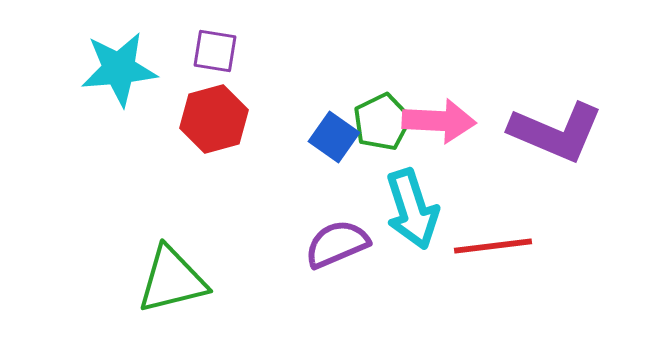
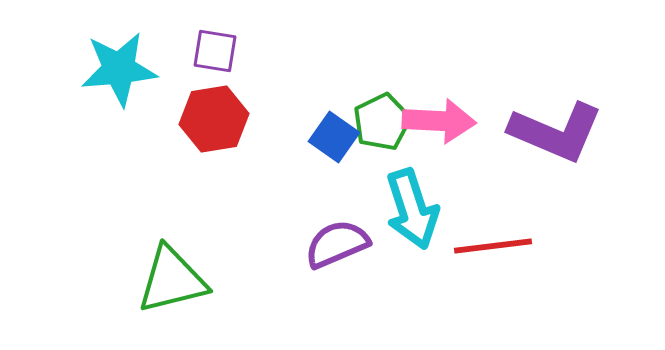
red hexagon: rotated 6 degrees clockwise
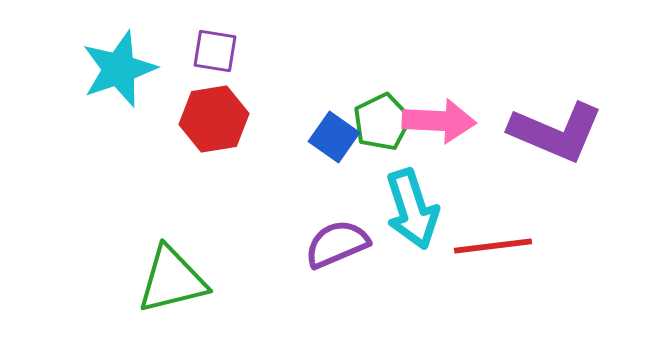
cyan star: rotated 14 degrees counterclockwise
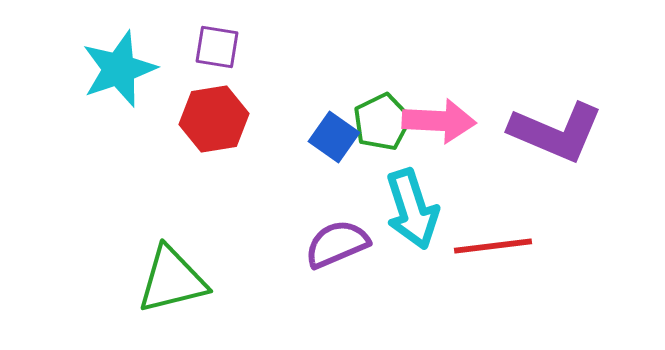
purple square: moved 2 px right, 4 px up
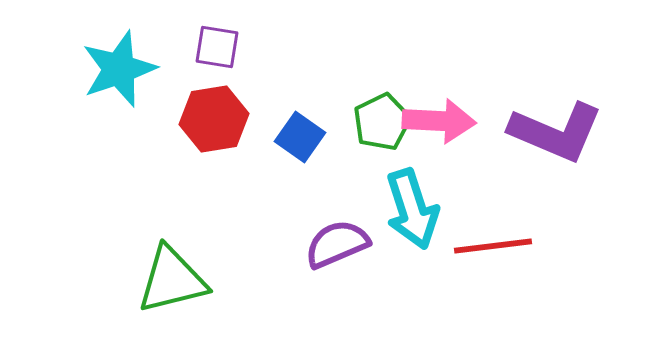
blue square: moved 34 px left
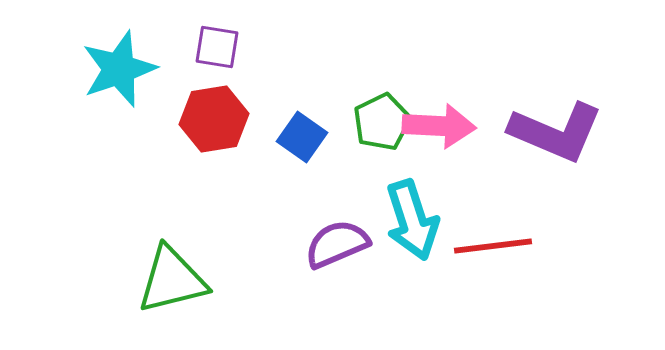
pink arrow: moved 5 px down
blue square: moved 2 px right
cyan arrow: moved 11 px down
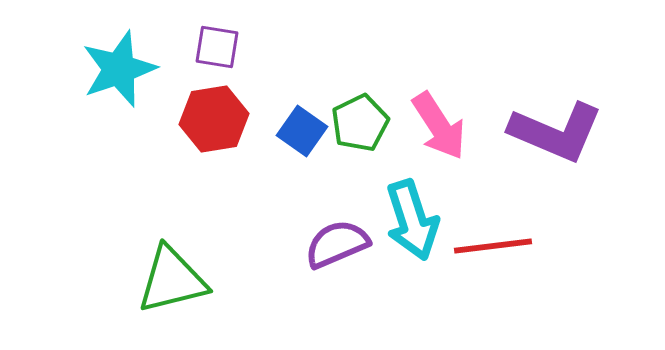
green pentagon: moved 22 px left, 1 px down
pink arrow: rotated 54 degrees clockwise
blue square: moved 6 px up
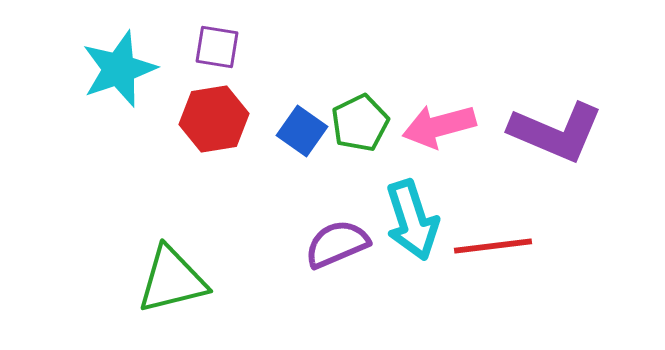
pink arrow: rotated 108 degrees clockwise
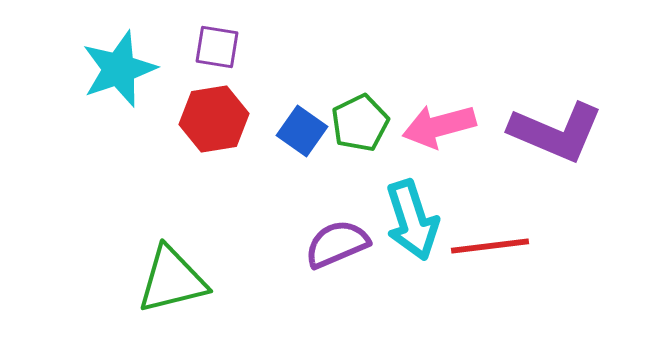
red line: moved 3 px left
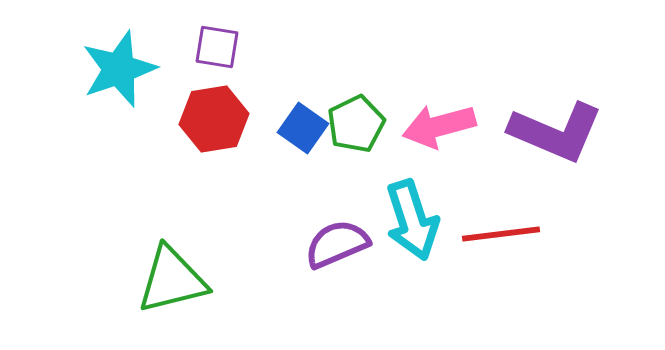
green pentagon: moved 4 px left, 1 px down
blue square: moved 1 px right, 3 px up
red line: moved 11 px right, 12 px up
